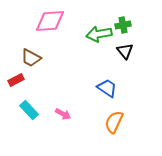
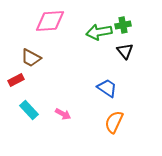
green arrow: moved 2 px up
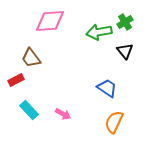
green cross: moved 2 px right, 3 px up; rotated 21 degrees counterclockwise
brown trapezoid: rotated 25 degrees clockwise
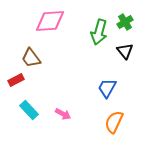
green arrow: rotated 65 degrees counterclockwise
blue trapezoid: rotated 95 degrees counterclockwise
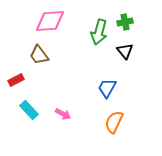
green cross: rotated 21 degrees clockwise
brown trapezoid: moved 8 px right, 3 px up
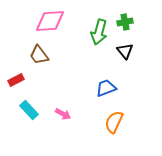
blue trapezoid: moved 1 px left; rotated 40 degrees clockwise
